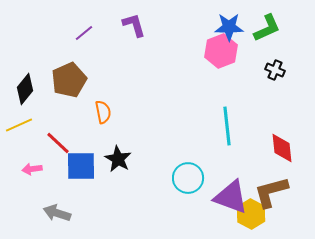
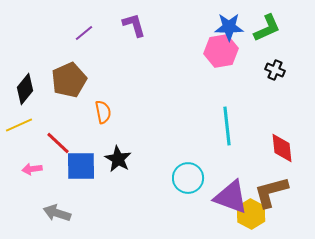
pink hexagon: rotated 12 degrees clockwise
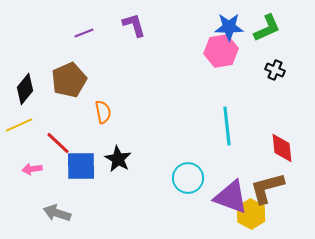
purple line: rotated 18 degrees clockwise
brown L-shape: moved 4 px left, 4 px up
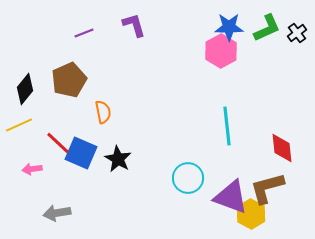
pink hexagon: rotated 20 degrees counterclockwise
black cross: moved 22 px right, 37 px up; rotated 30 degrees clockwise
blue square: moved 13 px up; rotated 24 degrees clockwise
gray arrow: rotated 28 degrees counterclockwise
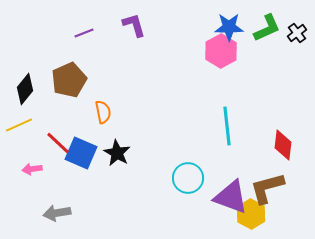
red diamond: moved 1 px right, 3 px up; rotated 12 degrees clockwise
black star: moved 1 px left, 6 px up
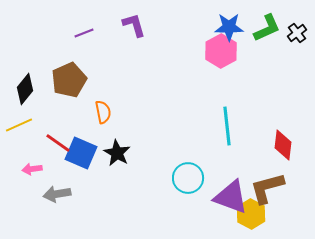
red line: rotated 8 degrees counterclockwise
gray arrow: moved 19 px up
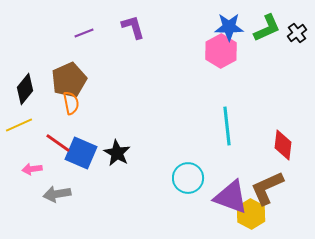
purple L-shape: moved 1 px left, 2 px down
orange semicircle: moved 32 px left, 9 px up
brown L-shape: rotated 9 degrees counterclockwise
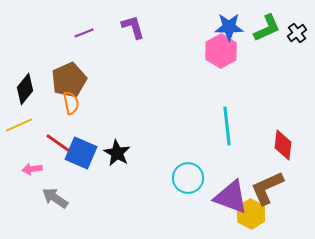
gray arrow: moved 2 px left, 4 px down; rotated 44 degrees clockwise
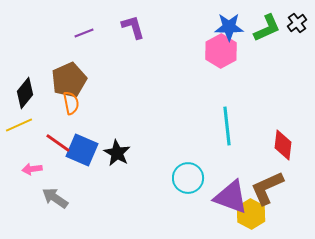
black cross: moved 10 px up
black diamond: moved 4 px down
blue square: moved 1 px right, 3 px up
